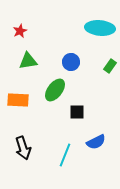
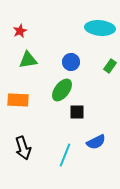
green triangle: moved 1 px up
green ellipse: moved 7 px right
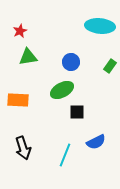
cyan ellipse: moved 2 px up
green triangle: moved 3 px up
green ellipse: rotated 25 degrees clockwise
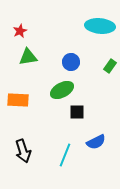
black arrow: moved 3 px down
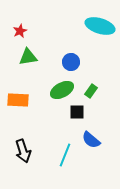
cyan ellipse: rotated 12 degrees clockwise
green rectangle: moved 19 px left, 25 px down
blue semicircle: moved 5 px left, 2 px up; rotated 66 degrees clockwise
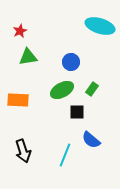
green rectangle: moved 1 px right, 2 px up
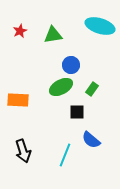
green triangle: moved 25 px right, 22 px up
blue circle: moved 3 px down
green ellipse: moved 1 px left, 3 px up
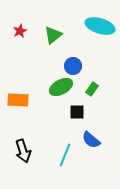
green triangle: rotated 30 degrees counterclockwise
blue circle: moved 2 px right, 1 px down
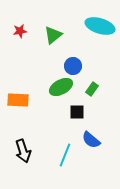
red star: rotated 16 degrees clockwise
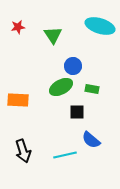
red star: moved 2 px left, 4 px up
green triangle: rotated 24 degrees counterclockwise
green rectangle: rotated 64 degrees clockwise
cyan line: rotated 55 degrees clockwise
